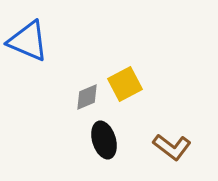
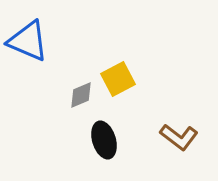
yellow square: moved 7 px left, 5 px up
gray diamond: moved 6 px left, 2 px up
brown L-shape: moved 7 px right, 10 px up
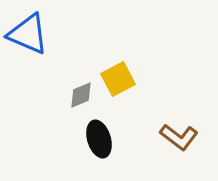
blue triangle: moved 7 px up
black ellipse: moved 5 px left, 1 px up
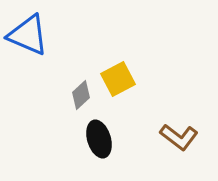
blue triangle: moved 1 px down
gray diamond: rotated 20 degrees counterclockwise
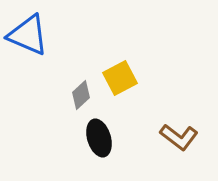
yellow square: moved 2 px right, 1 px up
black ellipse: moved 1 px up
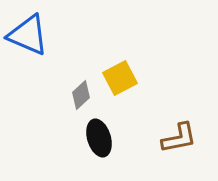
brown L-shape: moved 1 px down; rotated 48 degrees counterclockwise
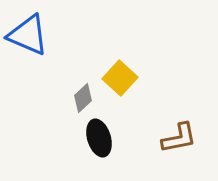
yellow square: rotated 20 degrees counterclockwise
gray diamond: moved 2 px right, 3 px down
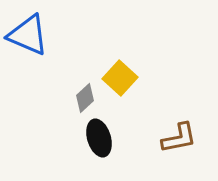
gray diamond: moved 2 px right
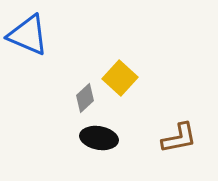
black ellipse: rotated 63 degrees counterclockwise
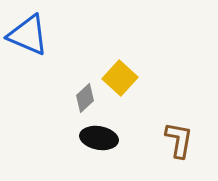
brown L-shape: moved 2 px down; rotated 69 degrees counterclockwise
